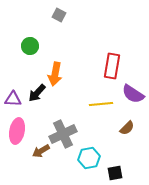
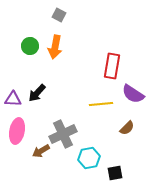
orange arrow: moved 27 px up
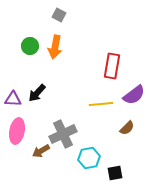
purple semicircle: moved 1 px right, 1 px down; rotated 70 degrees counterclockwise
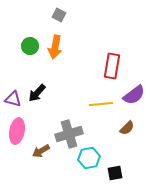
purple triangle: rotated 12 degrees clockwise
gray cross: moved 6 px right; rotated 8 degrees clockwise
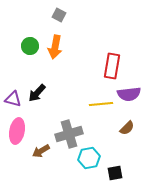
purple semicircle: moved 5 px left, 1 px up; rotated 30 degrees clockwise
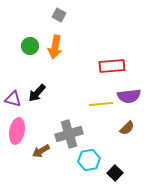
red rectangle: rotated 75 degrees clockwise
purple semicircle: moved 2 px down
cyan hexagon: moved 2 px down
black square: rotated 35 degrees counterclockwise
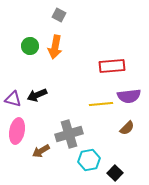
black arrow: moved 2 px down; rotated 24 degrees clockwise
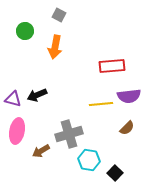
green circle: moved 5 px left, 15 px up
cyan hexagon: rotated 20 degrees clockwise
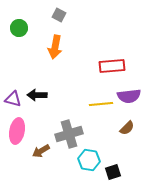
green circle: moved 6 px left, 3 px up
black arrow: rotated 24 degrees clockwise
black square: moved 2 px left, 1 px up; rotated 28 degrees clockwise
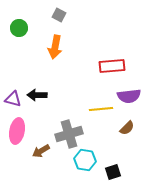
yellow line: moved 5 px down
cyan hexagon: moved 4 px left
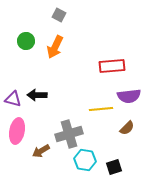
green circle: moved 7 px right, 13 px down
orange arrow: rotated 15 degrees clockwise
black square: moved 1 px right, 5 px up
